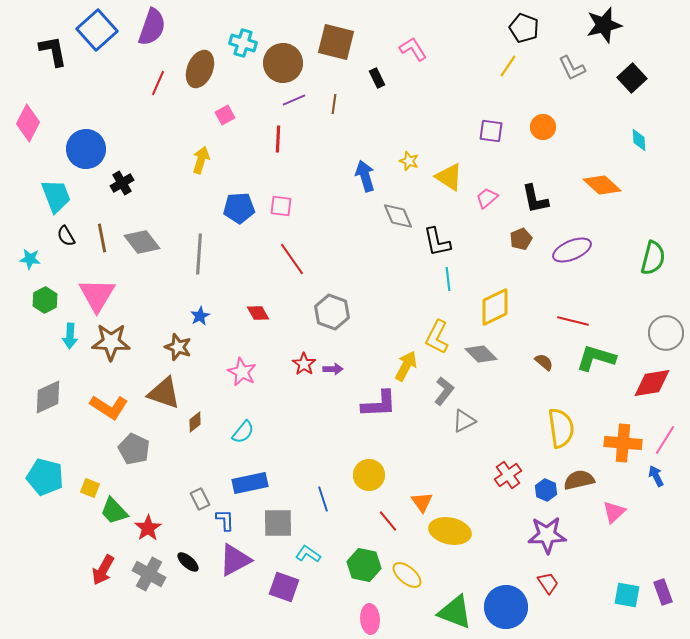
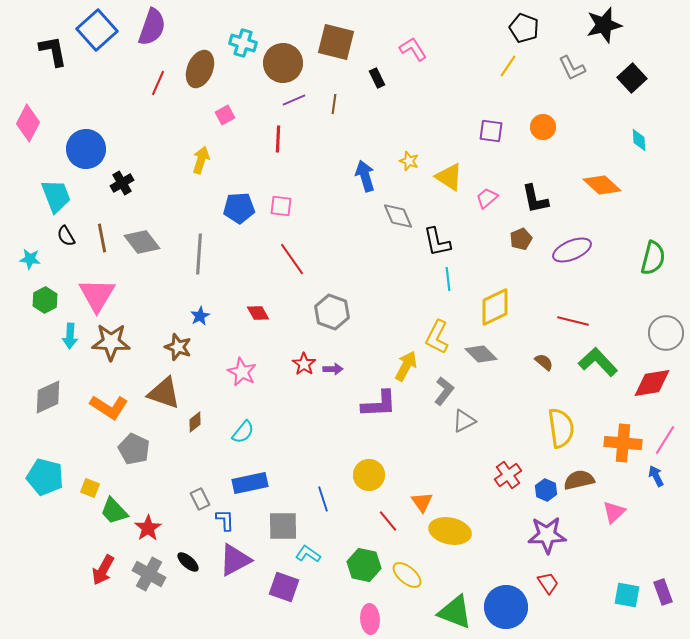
green L-shape at (596, 358): moved 2 px right, 4 px down; rotated 30 degrees clockwise
gray square at (278, 523): moved 5 px right, 3 px down
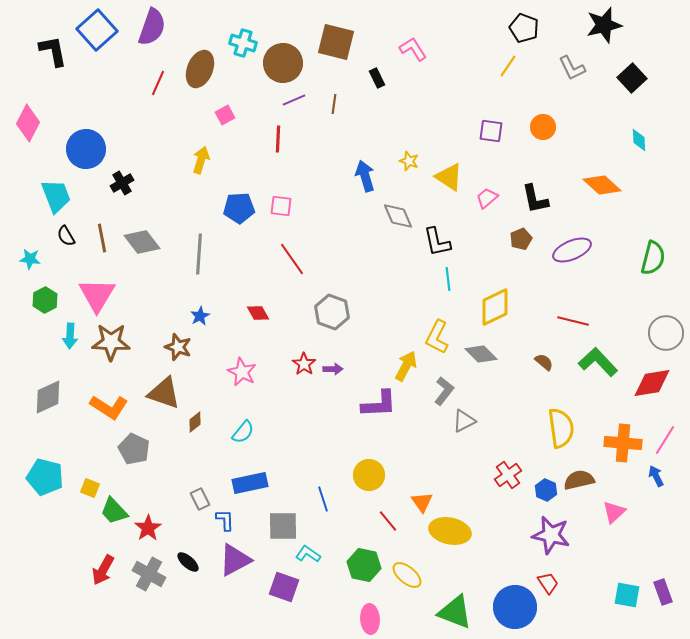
purple star at (547, 535): moved 4 px right; rotated 15 degrees clockwise
blue circle at (506, 607): moved 9 px right
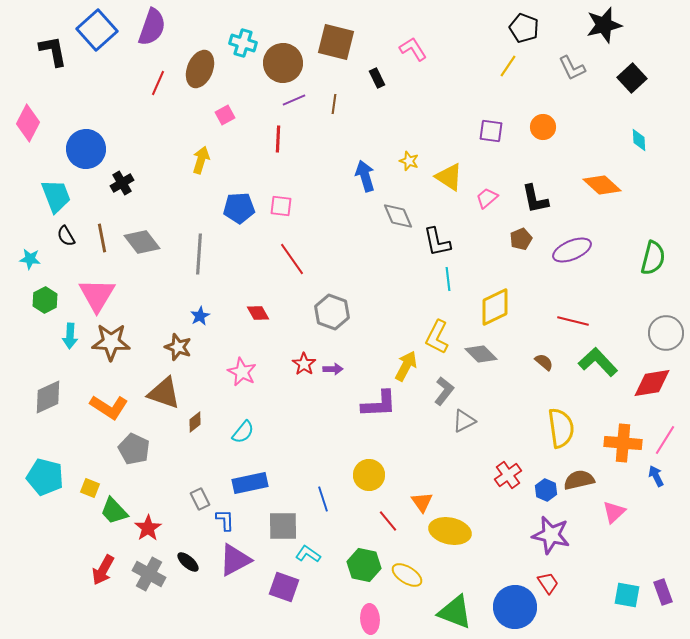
yellow ellipse at (407, 575): rotated 8 degrees counterclockwise
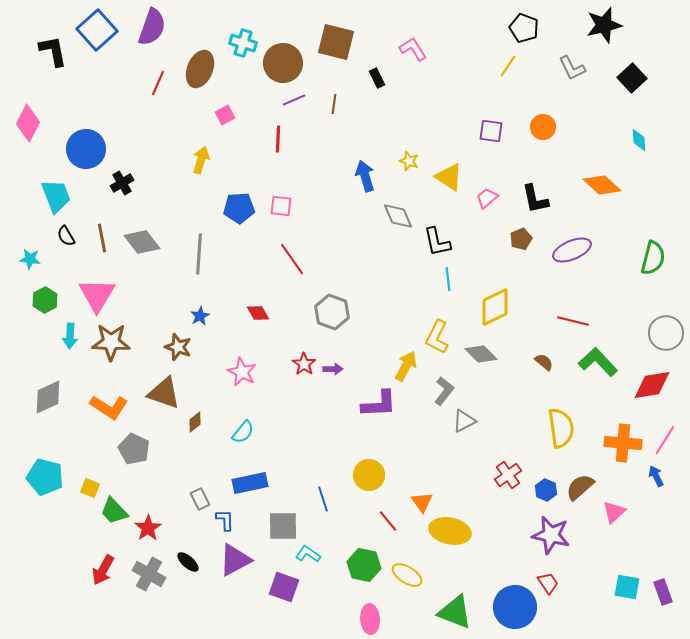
red diamond at (652, 383): moved 2 px down
brown semicircle at (579, 480): moved 1 px right, 7 px down; rotated 28 degrees counterclockwise
cyan square at (627, 595): moved 8 px up
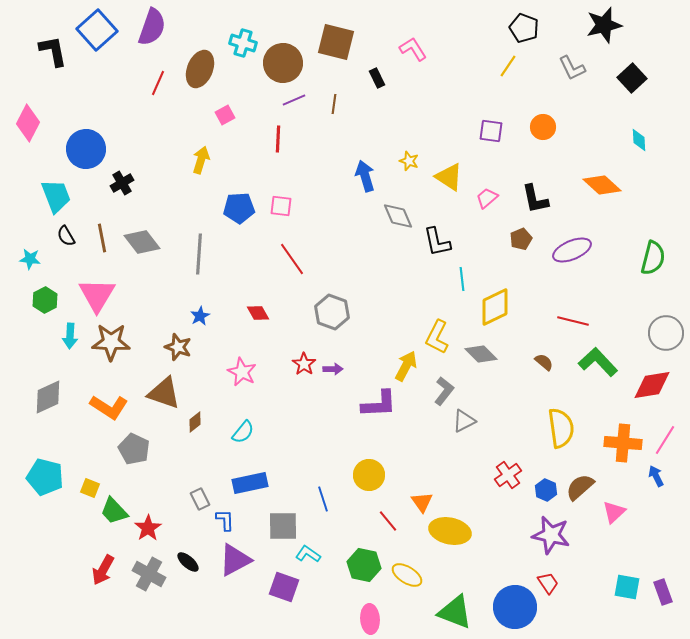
cyan line at (448, 279): moved 14 px right
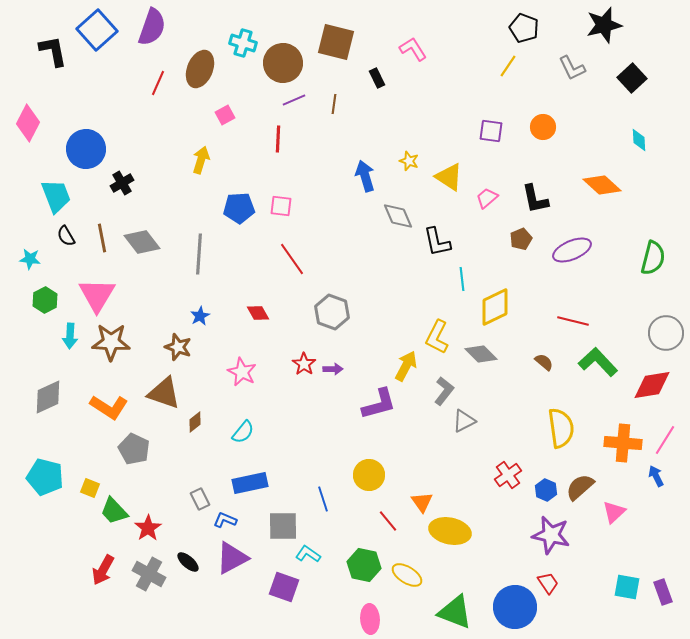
purple L-shape at (379, 404): rotated 12 degrees counterclockwise
blue L-shape at (225, 520): rotated 65 degrees counterclockwise
purple triangle at (235, 560): moved 3 px left, 2 px up
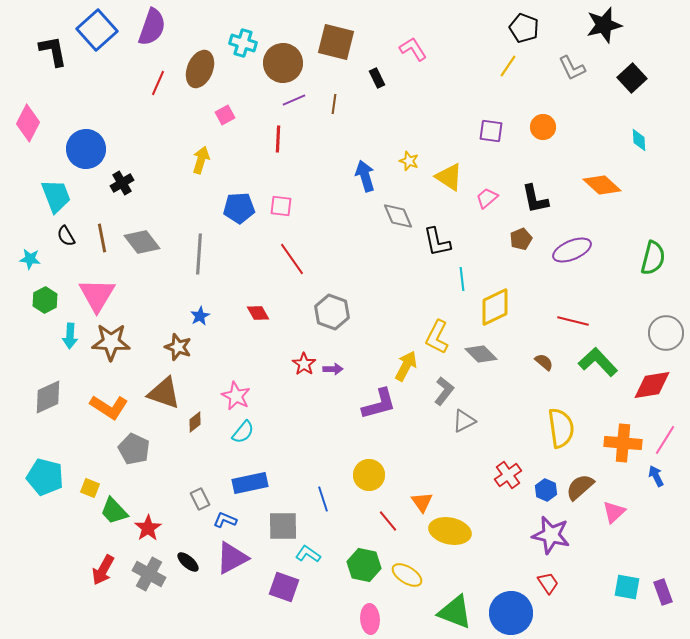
pink star at (242, 372): moved 6 px left, 24 px down
blue circle at (515, 607): moved 4 px left, 6 px down
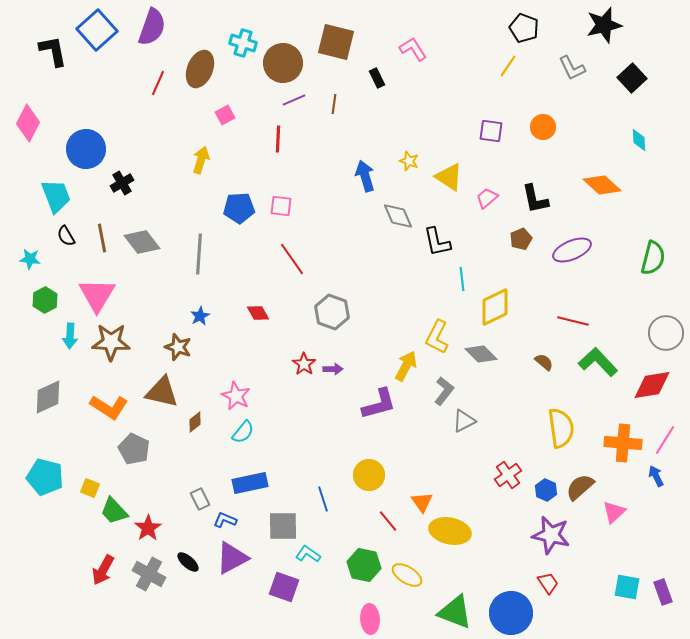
brown triangle at (164, 393): moved 2 px left, 1 px up; rotated 6 degrees counterclockwise
